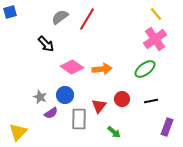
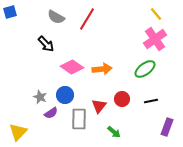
gray semicircle: moved 4 px left; rotated 114 degrees counterclockwise
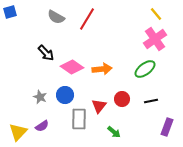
black arrow: moved 9 px down
purple semicircle: moved 9 px left, 13 px down
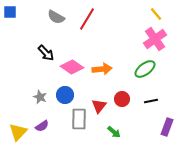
blue square: rotated 16 degrees clockwise
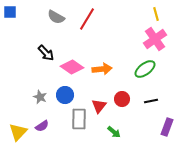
yellow line: rotated 24 degrees clockwise
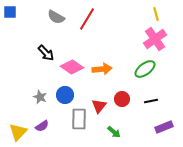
purple rectangle: moved 3 px left; rotated 48 degrees clockwise
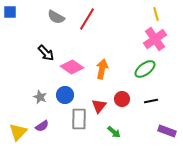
orange arrow: rotated 72 degrees counterclockwise
purple rectangle: moved 3 px right, 4 px down; rotated 42 degrees clockwise
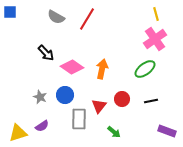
yellow triangle: moved 1 px down; rotated 30 degrees clockwise
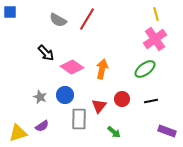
gray semicircle: moved 2 px right, 3 px down
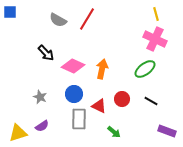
pink cross: rotated 30 degrees counterclockwise
pink diamond: moved 1 px right, 1 px up; rotated 10 degrees counterclockwise
blue circle: moved 9 px right, 1 px up
black line: rotated 40 degrees clockwise
red triangle: rotated 42 degrees counterclockwise
